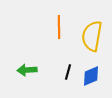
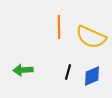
yellow semicircle: moved 1 px left, 1 px down; rotated 76 degrees counterclockwise
green arrow: moved 4 px left
blue diamond: moved 1 px right
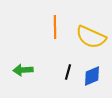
orange line: moved 4 px left
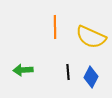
black line: rotated 21 degrees counterclockwise
blue diamond: moved 1 px left, 1 px down; rotated 40 degrees counterclockwise
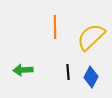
yellow semicircle: rotated 112 degrees clockwise
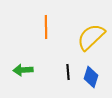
orange line: moved 9 px left
blue diamond: rotated 10 degrees counterclockwise
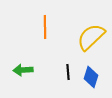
orange line: moved 1 px left
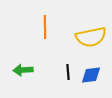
yellow semicircle: rotated 148 degrees counterclockwise
blue diamond: moved 2 px up; rotated 65 degrees clockwise
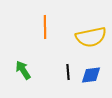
green arrow: rotated 60 degrees clockwise
